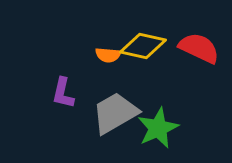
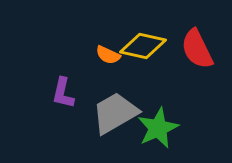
red semicircle: moved 2 px left, 1 px down; rotated 141 degrees counterclockwise
orange semicircle: rotated 20 degrees clockwise
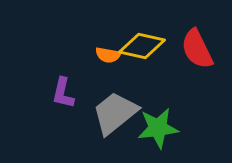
yellow diamond: moved 1 px left
orange semicircle: rotated 15 degrees counterclockwise
gray trapezoid: rotated 9 degrees counterclockwise
green star: rotated 18 degrees clockwise
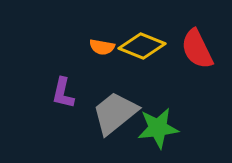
yellow diamond: rotated 9 degrees clockwise
orange semicircle: moved 6 px left, 8 px up
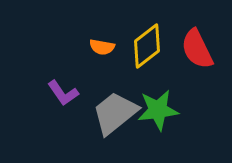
yellow diamond: moved 5 px right; rotated 60 degrees counterclockwise
purple L-shape: rotated 48 degrees counterclockwise
green star: moved 18 px up
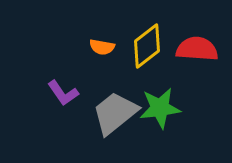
red semicircle: rotated 120 degrees clockwise
green star: moved 2 px right, 2 px up
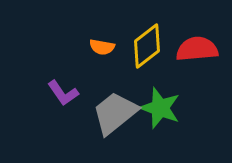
red semicircle: rotated 9 degrees counterclockwise
green star: rotated 27 degrees clockwise
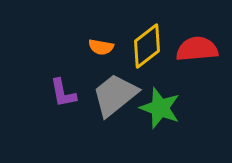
orange semicircle: moved 1 px left
purple L-shape: rotated 24 degrees clockwise
gray trapezoid: moved 18 px up
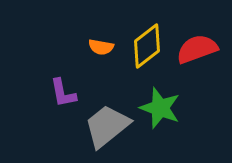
red semicircle: rotated 15 degrees counterclockwise
gray trapezoid: moved 8 px left, 31 px down
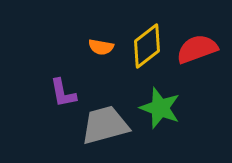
gray trapezoid: moved 2 px left, 1 px up; rotated 24 degrees clockwise
